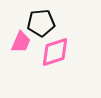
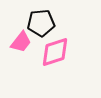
pink trapezoid: rotated 15 degrees clockwise
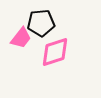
pink trapezoid: moved 4 px up
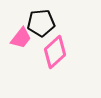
pink diamond: rotated 24 degrees counterclockwise
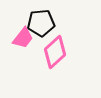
pink trapezoid: moved 2 px right
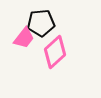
pink trapezoid: moved 1 px right
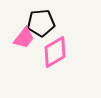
pink diamond: rotated 12 degrees clockwise
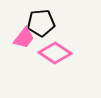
pink diamond: moved 1 px down; rotated 64 degrees clockwise
